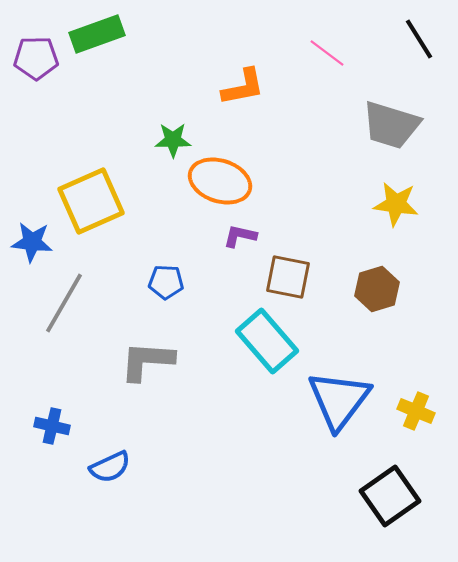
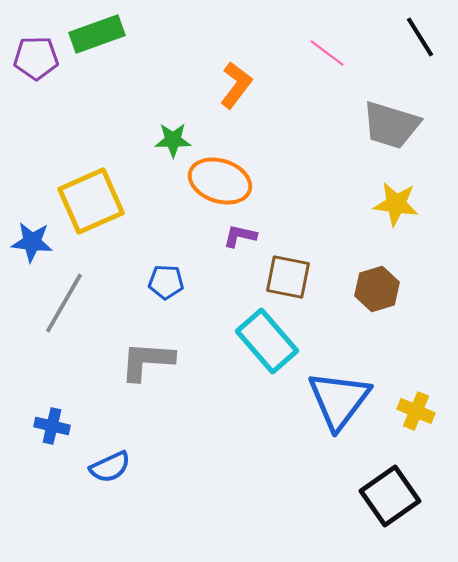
black line: moved 1 px right, 2 px up
orange L-shape: moved 7 px left, 2 px up; rotated 42 degrees counterclockwise
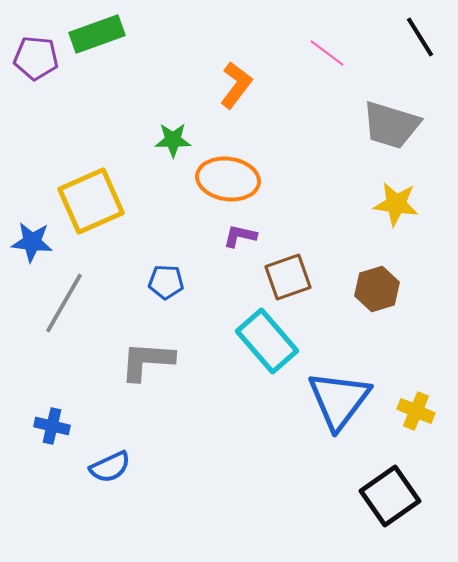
purple pentagon: rotated 6 degrees clockwise
orange ellipse: moved 8 px right, 2 px up; rotated 10 degrees counterclockwise
brown square: rotated 30 degrees counterclockwise
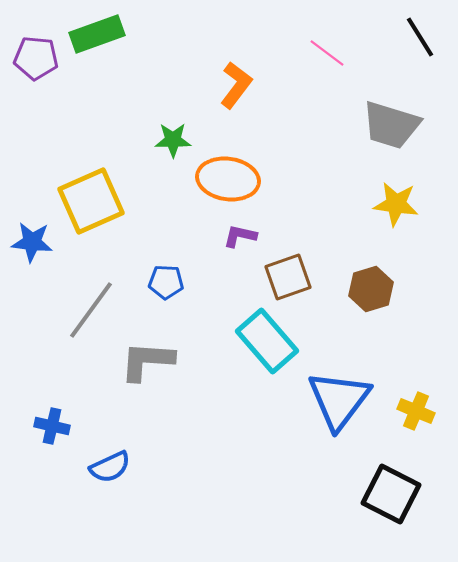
brown hexagon: moved 6 px left
gray line: moved 27 px right, 7 px down; rotated 6 degrees clockwise
black square: moved 1 px right, 2 px up; rotated 28 degrees counterclockwise
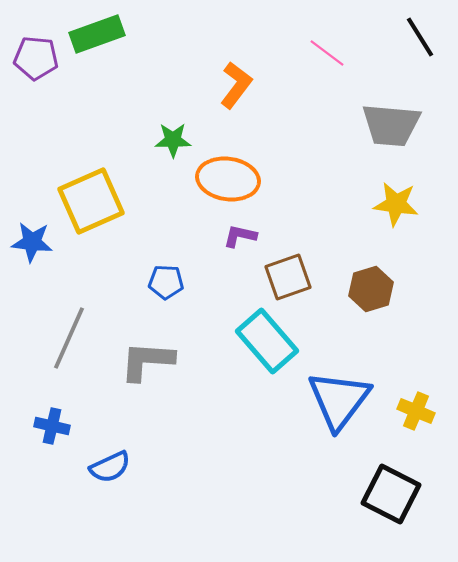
gray trapezoid: rotated 12 degrees counterclockwise
gray line: moved 22 px left, 28 px down; rotated 12 degrees counterclockwise
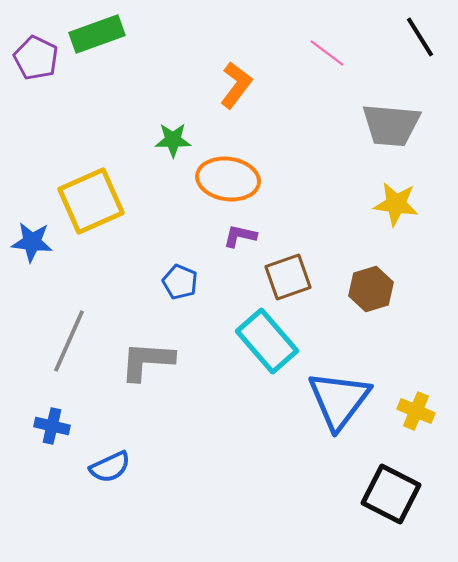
purple pentagon: rotated 21 degrees clockwise
blue pentagon: moved 14 px right; rotated 20 degrees clockwise
gray line: moved 3 px down
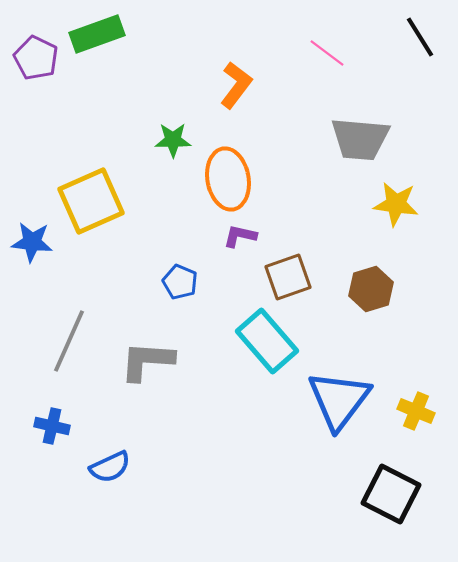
gray trapezoid: moved 31 px left, 14 px down
orange ellipse: rotated 72 degrees clockwise
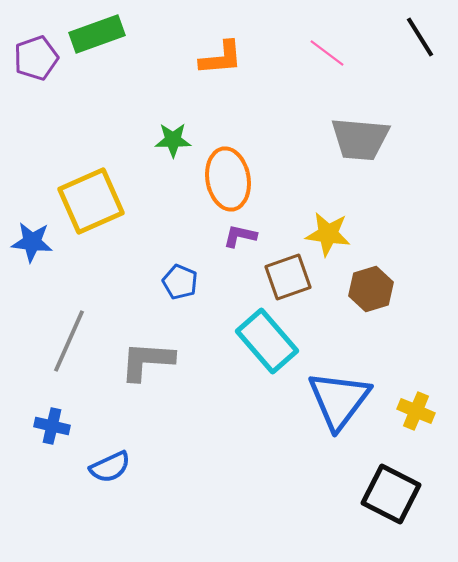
purple pentagon: rotated 27 degrees clockwise
orange L-shape: moved 15 px left, 27 px up; rotated 48 degrees clockwise
yellow star: moved 68 px left, 30 px down
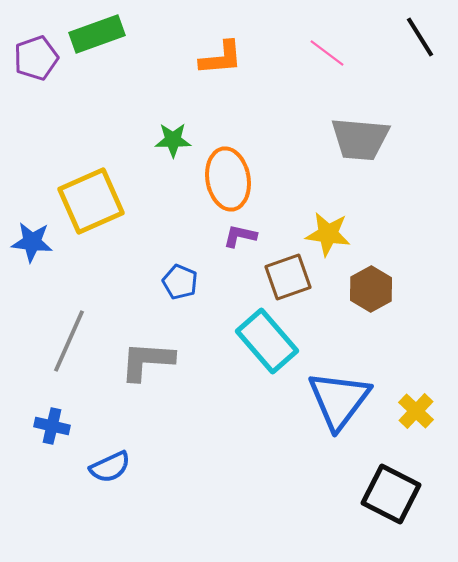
brown hexagon: rotated 12 degrees counterclockwise
yellow cross: rotated 21 degrees clockwise
